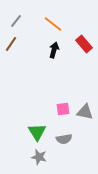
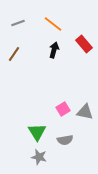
gray line: moved 2 px right, 2 px down; rotated 32 degrees clockwise
brown line: moved 3 px right, 10 px down
pink square: rotated 24 degrees counterclockwise
gray semicircle: moved 1 px right, 1 px down
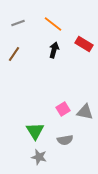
red rectangle: rotated 18 degrees counterclockwise
green triangle: moved 2 px left, 1 px up
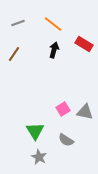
gray semicircle: moved 1 px right; rotated 42 degrees clockwise
gray star: rotated 14 degrees clockwise
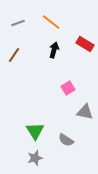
orange line: moved 2 px left, 2 px up
red rectangle: moved 1 px right
brown line: moved 1 px down
pink square: moved 5 px right, 21 px up
gray star: moved 4 px left, 1 px down; rotated 28 degrees clockwise
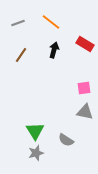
brown line: moved 7 px right
pink square: moved 16 px right; rotated 24 degrees clockwise
gray star: moved 1 px right, 5 px up
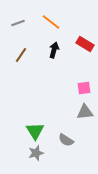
gray triangle: rotated 18 degrees counterclockwise
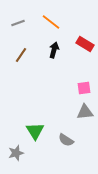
gray star: moved 20 px left
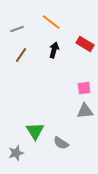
gray line: moved 1 px left, 6 px down
gray triangle: moved 1 px up
gray semicircle: moved 5 px left, 3 px down
